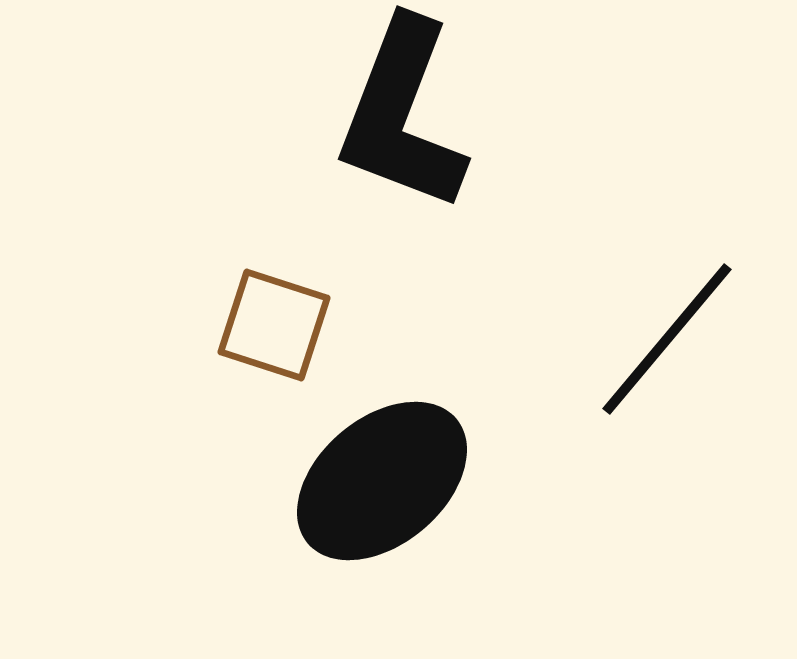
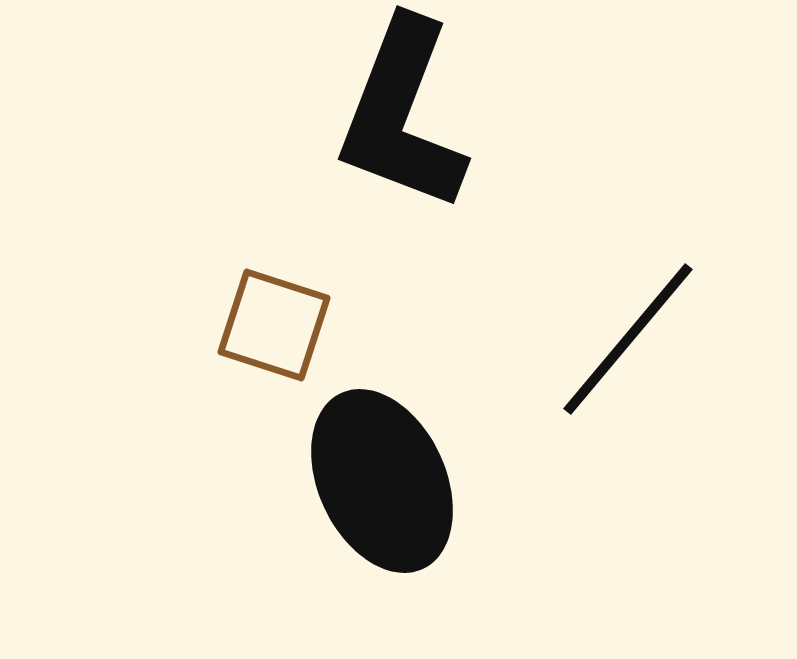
black line: moved 39 px left
black ellipse: rotated 75 degrees counterclockwise
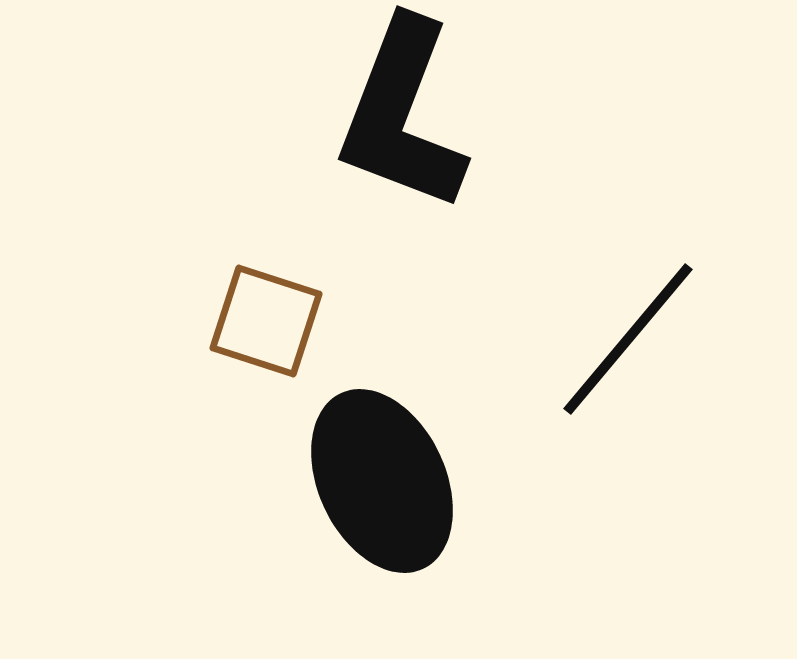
brown square: moved 8 px left, 4 px up
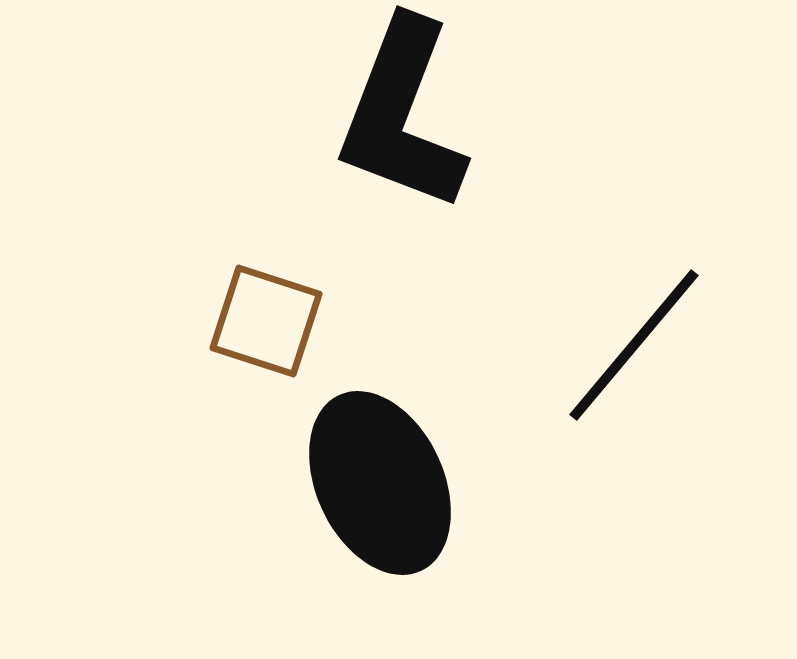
black line: moved 6 px right, 6 px down
black ellipse: moved 2 px left, 2 px down
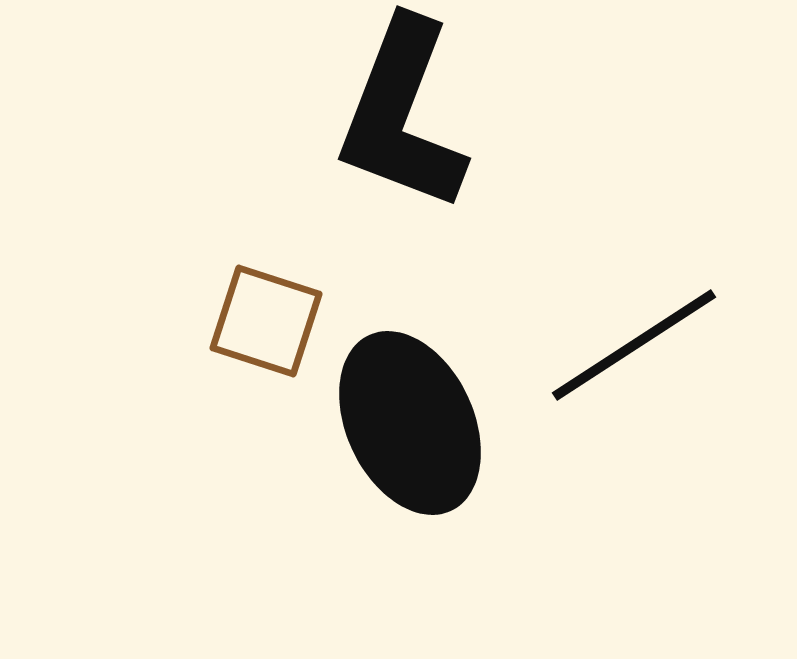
black line: rotated 17 degrees clockwise
black ellipse: moved 30 px right, 60 px up
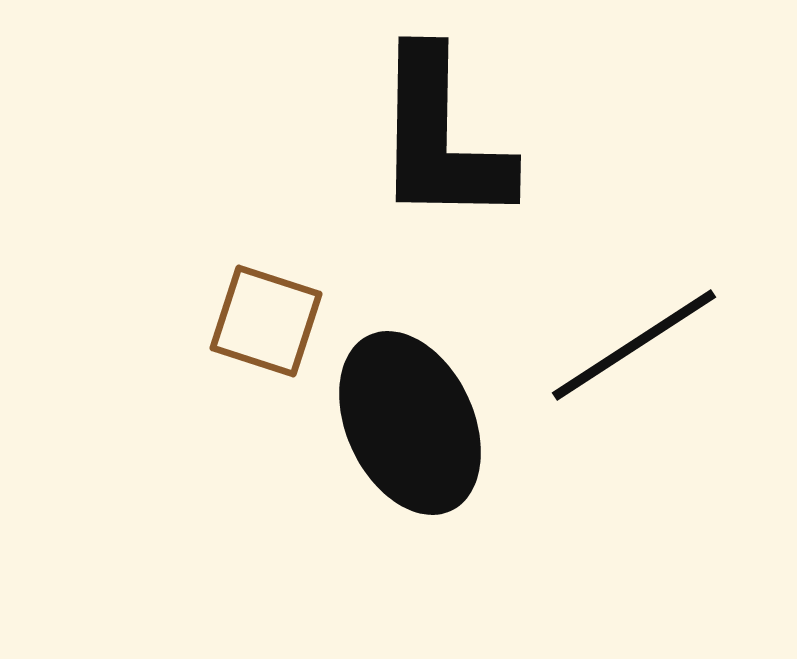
black L-shape: moved 39 px right, 23 px down; rotated 20 degrees counterclockwise
